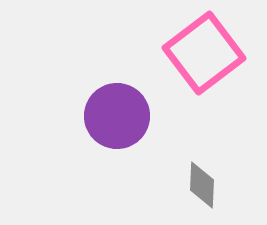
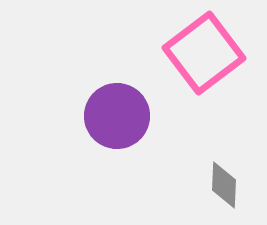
gray diamond: moved 22 px right
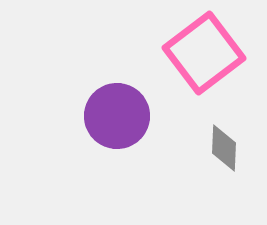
gray diamond: moved 37 px up
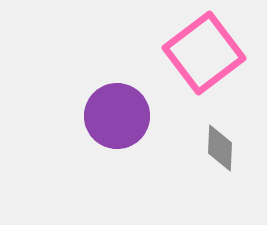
gray diamond: moved 4 px left
